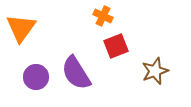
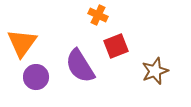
orange cross: moved 5 px left, 1 px up
orange triangle: moved 1 px right, 15 px down
purple semicircle: moved 4 px right, 7 px up
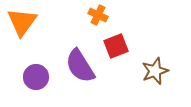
orange triangle: moved 21 px up
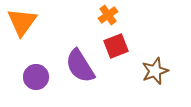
orange cross: moved 10 px right; rotated 30 degrees clockwise
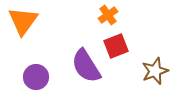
orange triangle: moved 1 px right, 1 px up
purple semicircle: moved 6 px right
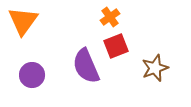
orange cross: moved 2 px right, 2 px down
purple semicircle: rotated 9 degrees clockwise
brown star: moved 3 px up
purple circle: moved 4 px left, 2 px up
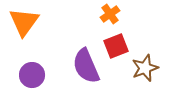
orange cross: moved 3 px up
orange triangle: moved 1 px right, 1 px down
brown star: moved 10 px left
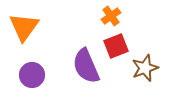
orange cross: moved 1 px right, 2 px down
orange triangle: moved 5 px down
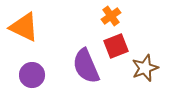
orange triangle: rotated 40 degrees counterclockwise
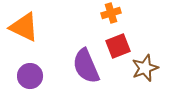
orange cross: moved 3 px up; rotated 18 degrees clockwise
red square: moved 2 px right
purple circle: moved 2 px left, 1 px down
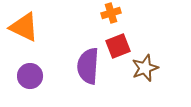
purple semicircle: moved 2 px right; rotated 27 degrees clockwise
